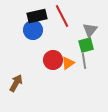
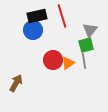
red line: rotated 10 degrees clockwise
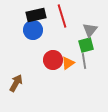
black rectangle: moved 1 px left, 1 px up
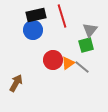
gray line: moved 2 px left, 6 px down; rotated 42 degrees counterclockwise
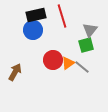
brown arrow: moved 1 px left, 11 px up
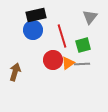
red line: moved 20 px down
gray triangle: moved 13 px up
green square: moved 3 px left
gray line: moved 3 px up; rotated 42 degrees counterclockwise
brown arrow: rotated 12 degrees counterclockwise
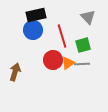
gray triangle: moved 2 px left; rotated 21 degrees counterclockwise
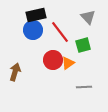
red line: moved 2 px left, 4 px up; rotated 20 degrees counterclockwise
gray line: moved 2 px right, 23 px down
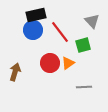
gray triangle: moved 4 px right, 4 px down
red circle: moved 3 px left, 3 px down
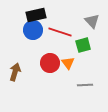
red line: rotated 35 degrees counterclockwise
orange triangle: rotated 32 degrees counterclockwise
gray line: moved 1 px right, 2 px up
